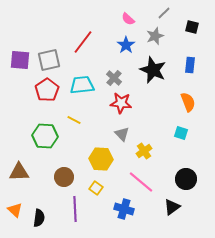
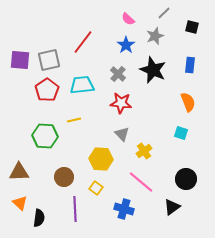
gray cross: moved 4 px right, 4 px up
yellow line: rotated 40 degrees counterclockwise
orange triangle: moved 5 px right, 7 px up
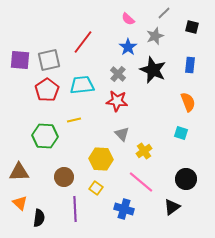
blue star: moved 2 px right, 2 px down
red star: moved 4 px left, 2 px up
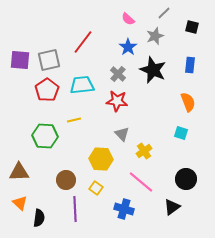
brown circle: moved 2 px right, 3 px down
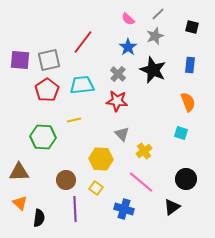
gray line: moved 6 px left, 1 px down
green hexagon: moved 2 px left, 1 px down
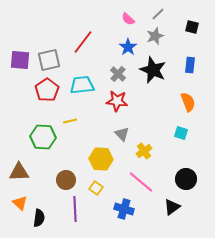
yellow line: moved 4 px left, 1 px down
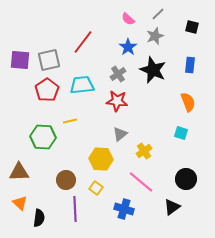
gray cross: rotated 14 degrees clockwise
gray triangle: moved 2 px left; rotated 35 degrees clockwise
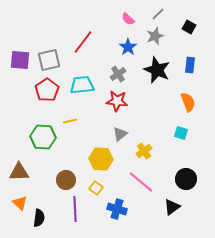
black square: moved 3 px left; rotated 16 degrees clockwise
black star: moved 4 px right
blue cross: moved 7 px left
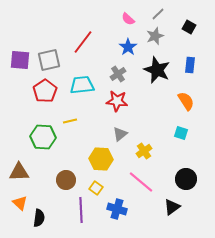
red pentagon: moved 2 px left, 1 px down
orange semicircle: moved 2 px left, 1 px up; rotated 12 degrees counterclockwise
purple line: moved 6 px right, 1 px down
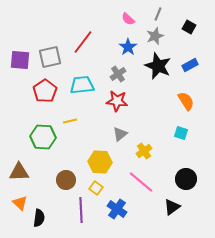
gray line: rotated 24 degrees counterclockwise
gray square: moved 1 px right, 3 px up
blue rectangle: rotated 56 degrees clockwise
black star: moved 1 px right, 4 px up
yellow hexagon: moved 1 px left, 3 px down
blue cross: rotated 18 degrees clockwise
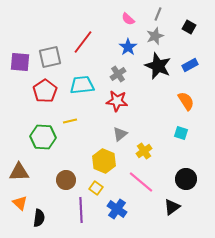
purple square: moved 2 px down
yellow hexagon: moved 4 px right, 1 px up; rotated 20 degrees clockwise
